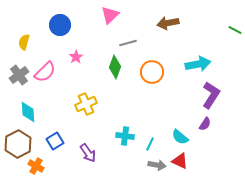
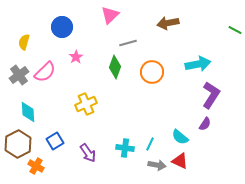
blue circle: moved 2 px right, 2 px down
cyan cross: moved 12 px down
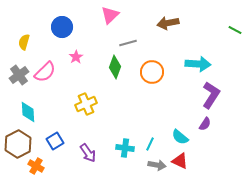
cyan arrow: rotated 15 degrees clockwise
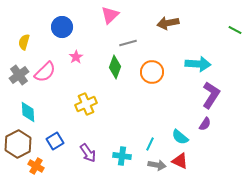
cyan cross: moved 3 px left, 8 px down
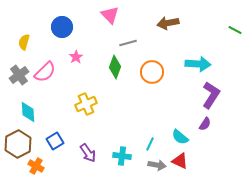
pink triangle: rotated 30 degrees counterclockwise
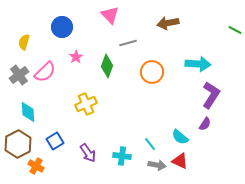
green diamond: moved 8 px left, 1 px up
cyan line: rotated 64 degrees counterclockwise
